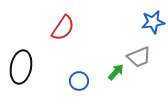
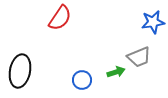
red semicircle: moved 3 px left, 10 px up
black ellipse: moved 1 px left, 4 px down
green arrow: rotated 30 degrees clockwise
blue circle: moved 3 px right, 1 px up
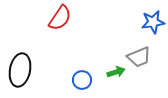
black ellipse: moved 1 px up
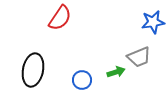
black ellipse: moved 13 px right
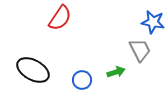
blue star: rotated 20 degrees clockwise
gray trapezoid: moved 1 px right, 7 px up; rotated 95 degrees counterclockwise
black ellipse: rotated 72 degrees counterclockwise
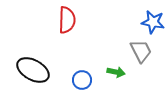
red semicircle: moved 7 px right, 2 px down; rotated 32 degrees counterclockwise
gray trapezoid: moved 1 px right, 1 px down
green arrow: rotated 30 degrees clockwise
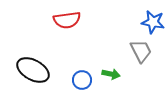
red semicircle: rotated 80 degrees clockwise
green arrow: moved 5 px left, 2 px down
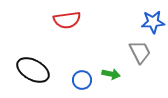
blue star: rotated 15 degrees counterclockwise
gray trapezoid: moved 1 px left, 1 px down
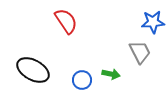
red semicircle: moved 1 px left, 1 px down; rotated 116 degrees counterclockwise
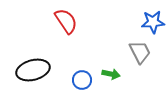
black ellipse: rotated 44 degrees counterclockwise
